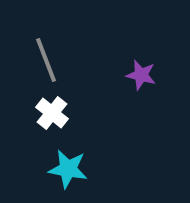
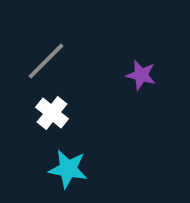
gray line: moved 1 px down; rotated 66 degrees clockwise
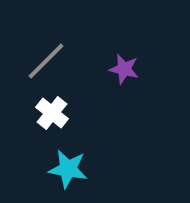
purple star: moved 17 px left, 6 px up
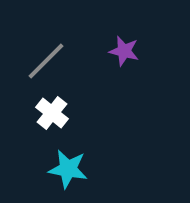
purple star: moved 18 px up
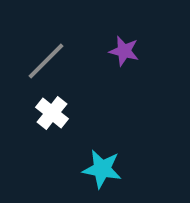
cyan star: moved 34 px right
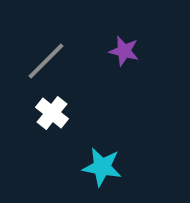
cyan star: moved 2 px up
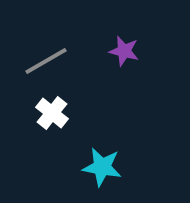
gray line: rotated 15 degrees clockwise
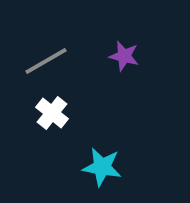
purple star: moved 5 px down
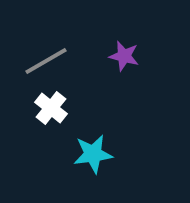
white cross: moved 1 px left, 5 px up
cyan star: moved 9 px left, 13 px up; rotated 18 degrees counterclockwise
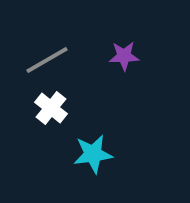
purple star: rotated 16 degrees counterclockwise
gray line: moved 1 px right, 1 px up
